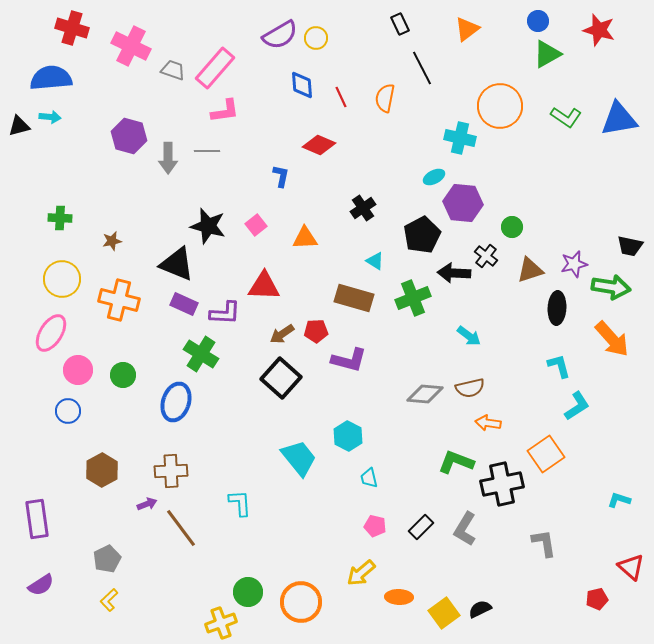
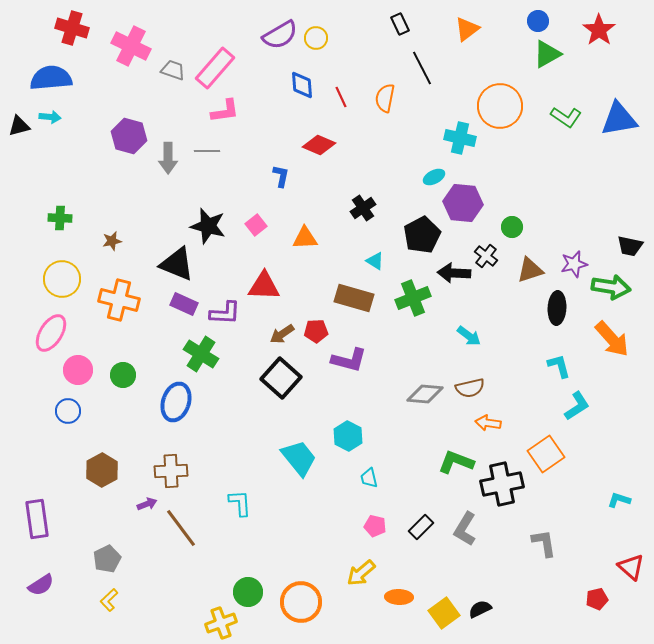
red star at (599, 30): rotated 20 degrees clockwise
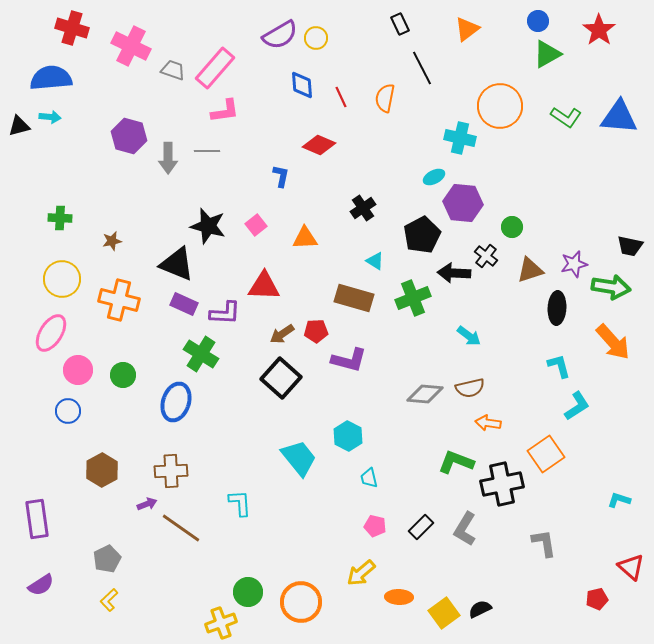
blue triangle at (619, 119): moved 2 px up; rotated 15 degrees clockwise
orange arrow at (612, 339): moved 1 px right, 3 px down
brown line at (181, 528): rotated 18 degrees counterclockwise
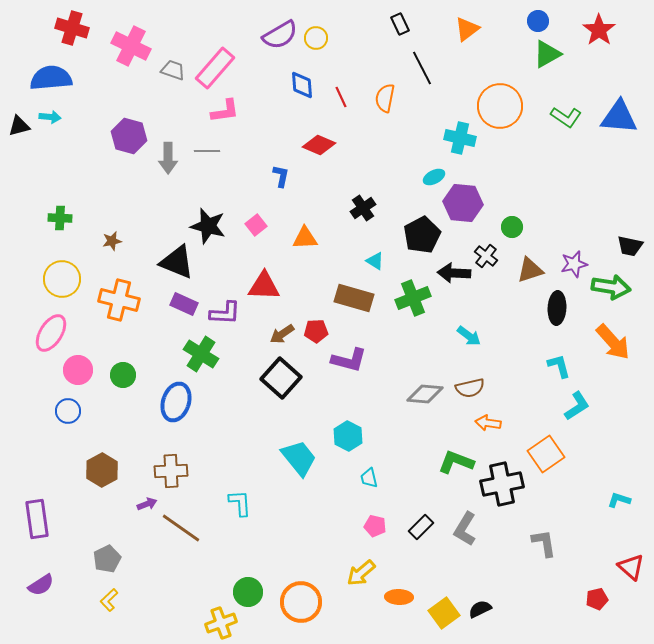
black triangle at (177, 264): moved 2 px up
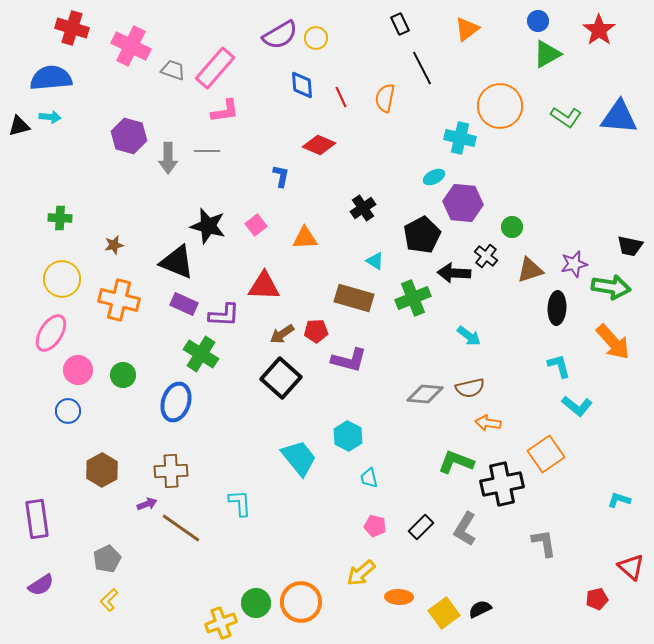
brown star at (112, 241): moved 2 px right, 4 px down
purple L-shape at (225, 313): moved 1 px left, 2 px down
cyan L-shape at (577, 406): rotated 72 degrees clockwise
green circle at (248, 592): moved 8 px right, 11 px down
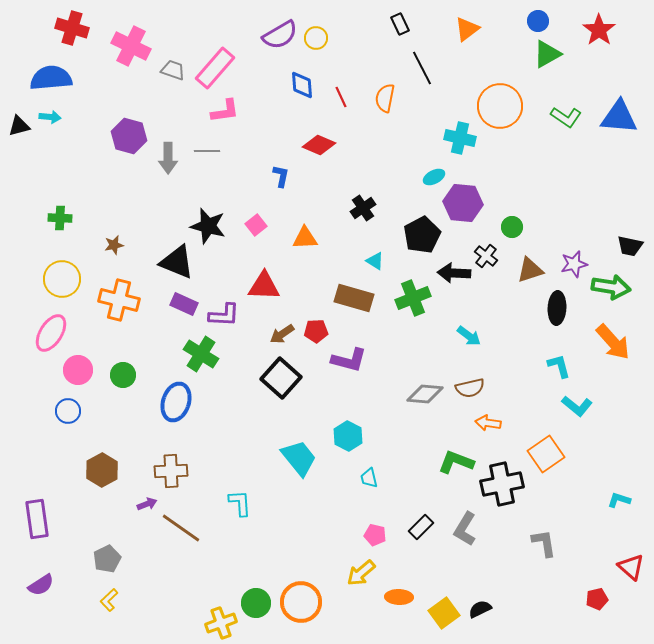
pink pentagon at (375, 526): moved 9 px down
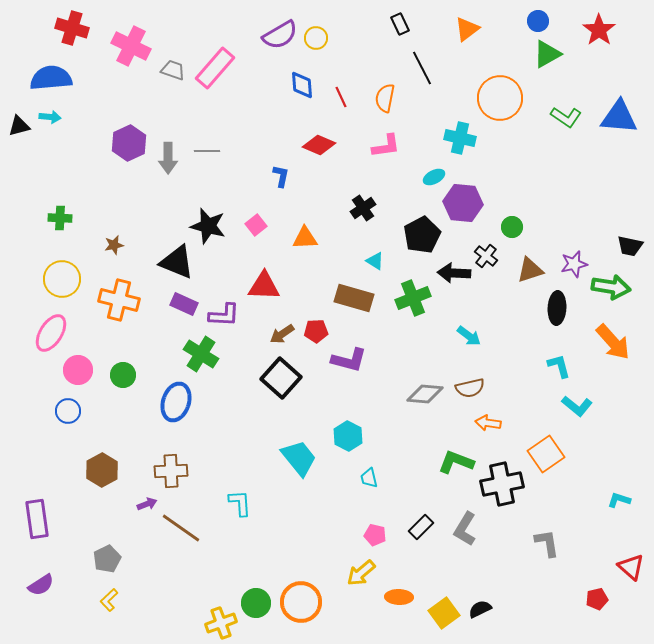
orange circle at (500, 106): moved 8 px up
pink L-shape at (225, 111): moved 161 px right, 35 px down
purple hexagon at (129, 136): moved 7 px down; rotated 20 degrees clockwise
gray L-shape at (544, 543): moved 3 px right
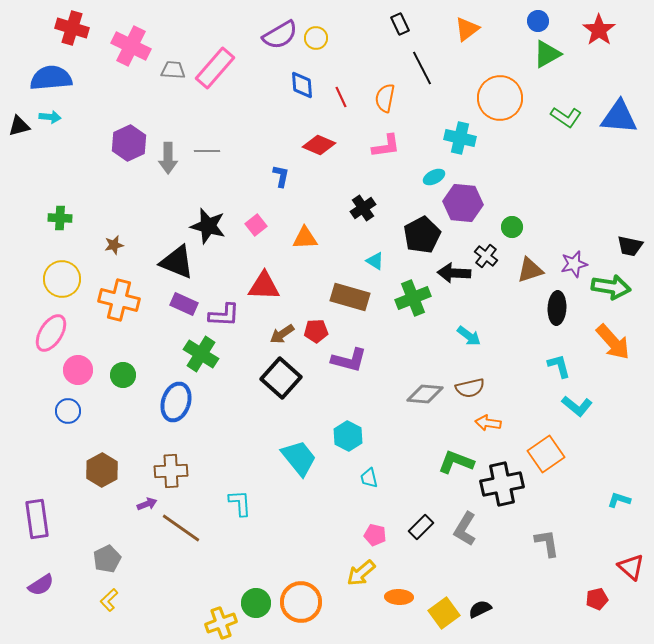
gray trapezoid at (173, 70): rotated 15 degrees counterclockwise
brown rectangle at (354, 298): moved 4 px left, 1 px up
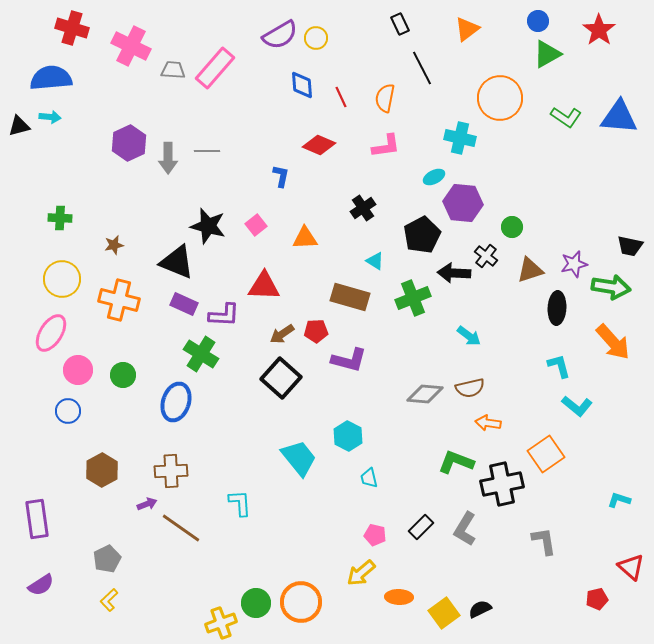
gray L-shape at (547, 543): moved 3 px left, 2 px up
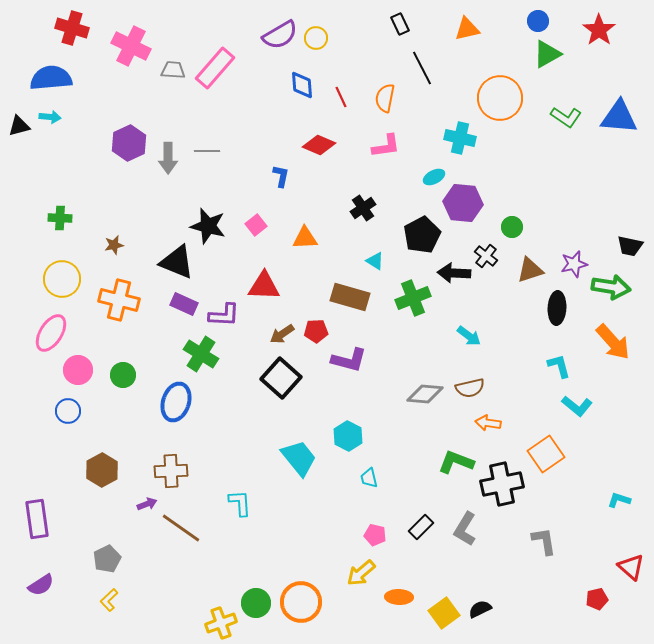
orange triangle at (467, 29): rotated 24 degrees clockwise
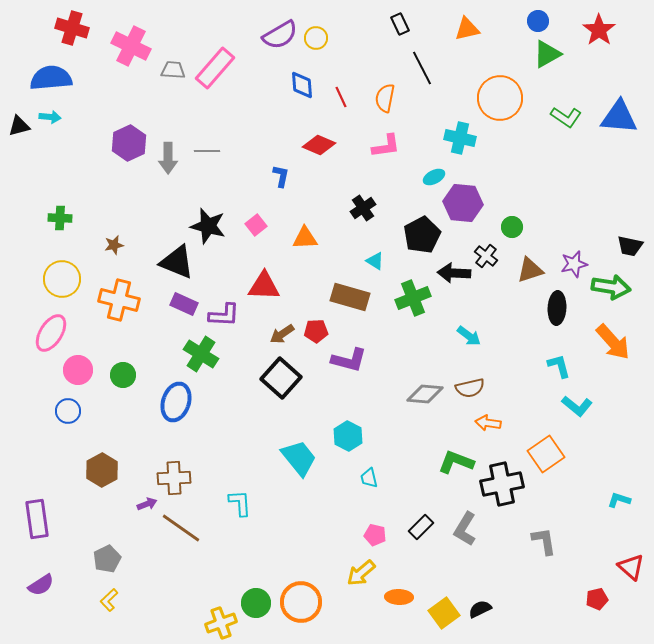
brown cross at (171, 471): moved 3 px right, 7 px down
